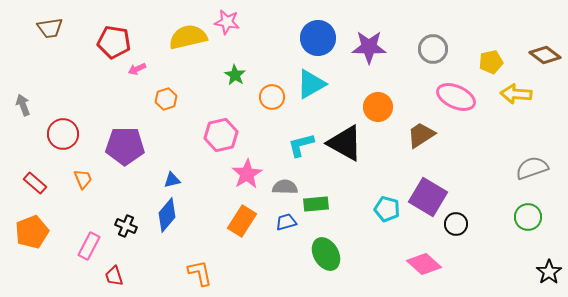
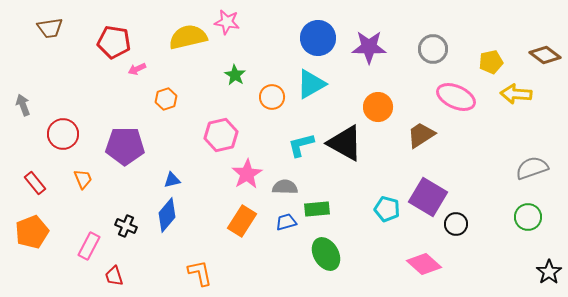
red rectangle at (35, 183): rotated 10 degrees clockwise
green rectangle at (316, 204): moved 1 px right, 5 px down
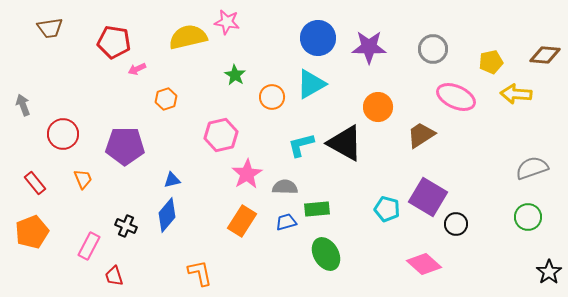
brown diamond at (545, 55): rotated 32 degrees counterclockwise
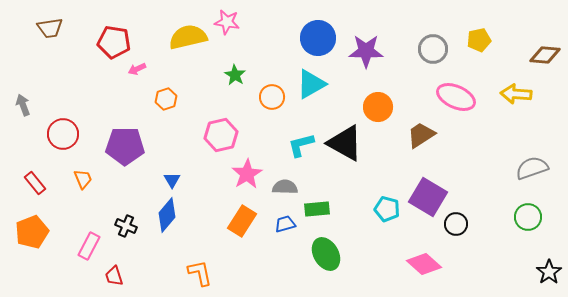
purple star at (369, 47): moved 3 px left, 4 px down
yellow pentagon at (491, 62): moved 12 px left, 22 px up
blue triangle at (172, 180): rotated 48 degrees counterclockwise
blue trapezoid at (286, 222): moved 1 px left, 2 px down
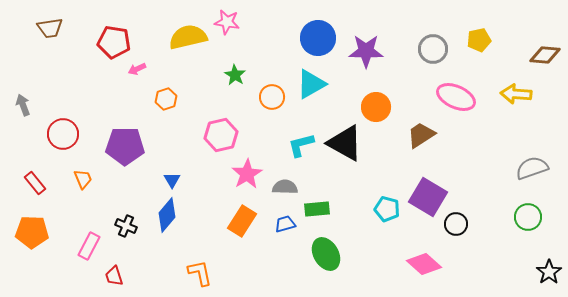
orange circle at (378, 107): moved 2 px left
orange pentagon at (32, 232): rotated 24 degrees clockwise
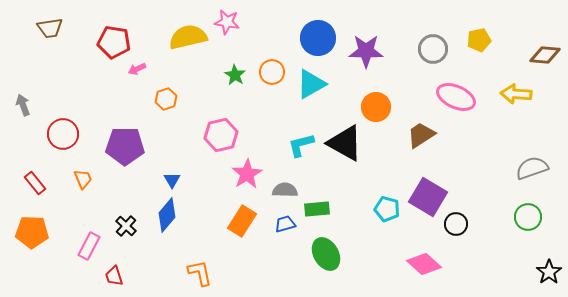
orange circle at (272, 97): moved 25 px up
gray semicircle at (285, 187): moved 3 px down
black cross at (126, 226): rotated 20 degrees clockwise
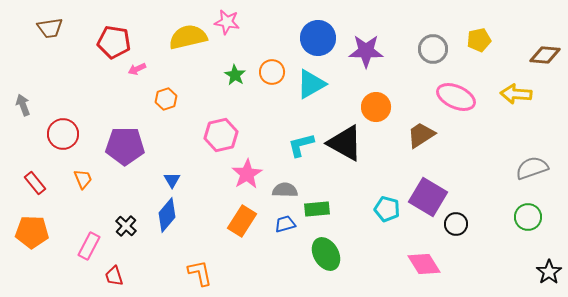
pink diamond at (424, 264): rotated 16 degrees clockwise
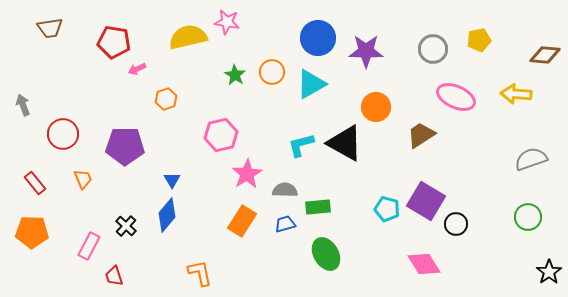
gray semicircle at (532, 168): moved 1 px left, 9 px up
purple square at (428, 197): moved 2 px left, 4 px down
green rectangle at (317, 209): moved 1 px right, 2 px up
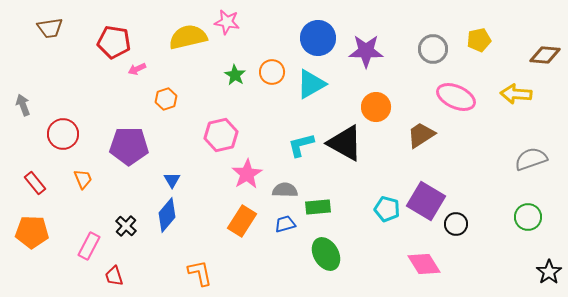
purple pentagon at (125, 146): moved 4 px right
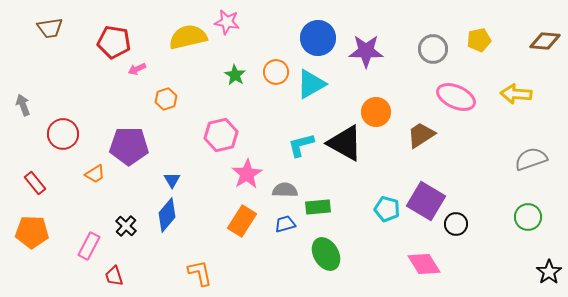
brown diamond at (545, 55): moved 14 px up
orange circle at (272, 72): moved 4 px right
orange circle at (376, 107): moved 5 px down
orange trapezoid at (83, 179): moved 12 px right, 5 px up; rotated 80 degrees clockwise
